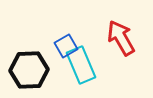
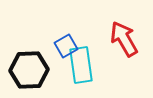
red arrow: moved 3 px right, 1 px down
cyan rectangle: rotated 15 degrees clockwise
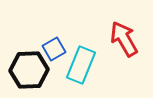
blue square: moved 12 px left, 3 px down
cyan rectangle: rotated 30 degrees clockwise
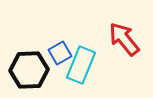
red arrow: rotated 9 degrees counterclockwise
blue square: moved 6 px right, 4 px down
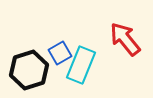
red arrow: moved 1 px right
black hexagon: rotated 15 degrees counterclockwise
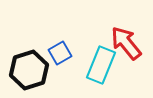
red arrow: moved 1 px right, 4 px down
cyan rectangle: moved 20 px right
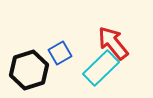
red arrow: moved 13 px left
cyan rectangle: moved 3 px down; rotated 24 degrees clockwise
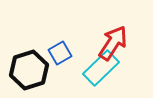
red arrow: rotated 72 degrees clockwise
